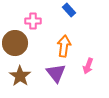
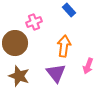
pink cross: moved 1 px right, 1 px down; rotated 21 degrees counterclockwise
brown star: moved 1 px left; rotated 15 degrees counterclockwise
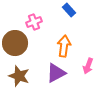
purple triangle: rotated 40 degrees clockwise
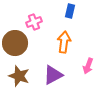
blue rectangle: moved 1 px right, 1 px down; rotated 56 degrees clockwise
orange arrow: moved 4 px up
purple triangle: moved 3 px left, 2 px down
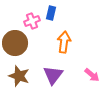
blue rectangle: moved 19 px left, 2 px down
pink cross: moved 2 px left, 1 px up
pink arrow: moved 4 px right, 9 px down; rotated 70 degrees counterclockwise
purple triangle: rotated 25 degrees counterclockwise
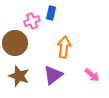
orange arrow: moved 5 px down
purple triangle: rotated 15 degrees clockwise
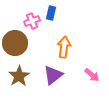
brown star: rotated 20 degrees clockwise
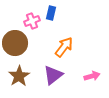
orange arrow: rotated 30 degrees clockwise
pink arrow: moved 1 px down; rotated 56 degrees counterclockwise
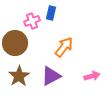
purple triangle: moved 2 px left, 1 px down; rotated 10 degrees clockwise
